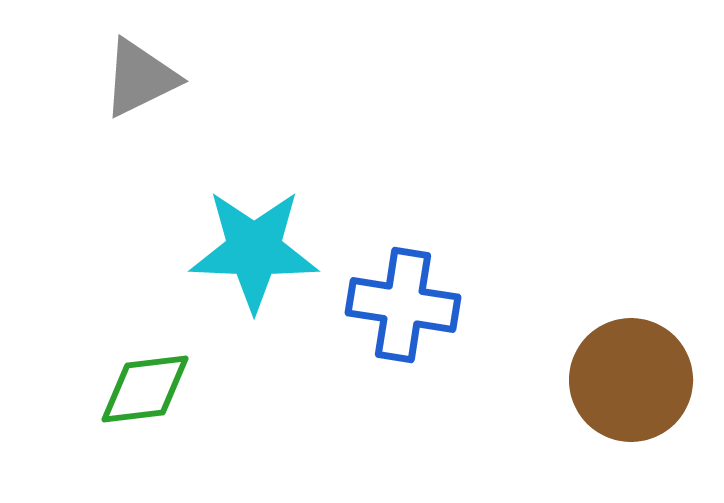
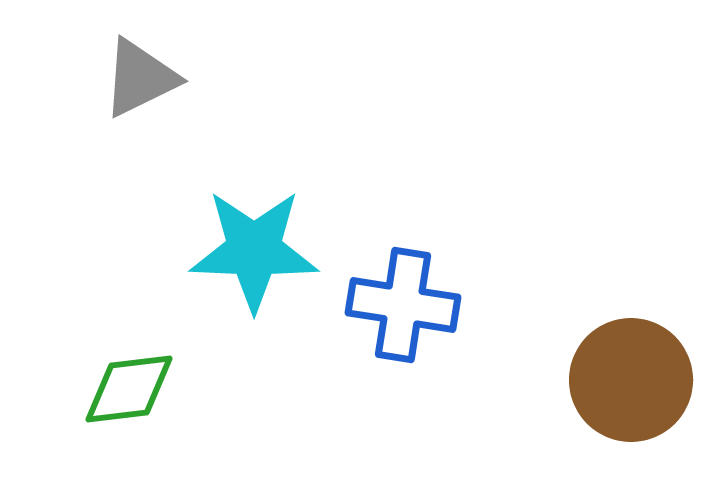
green diamond: moved 16 px left
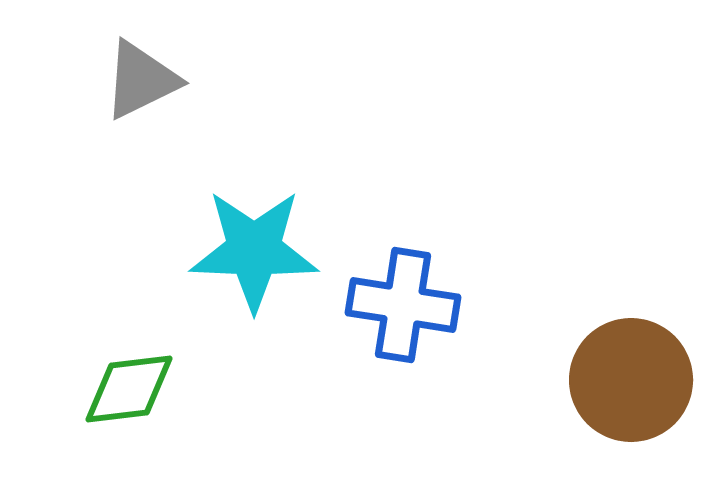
gray triangle: moved 1 px right, 2 px down
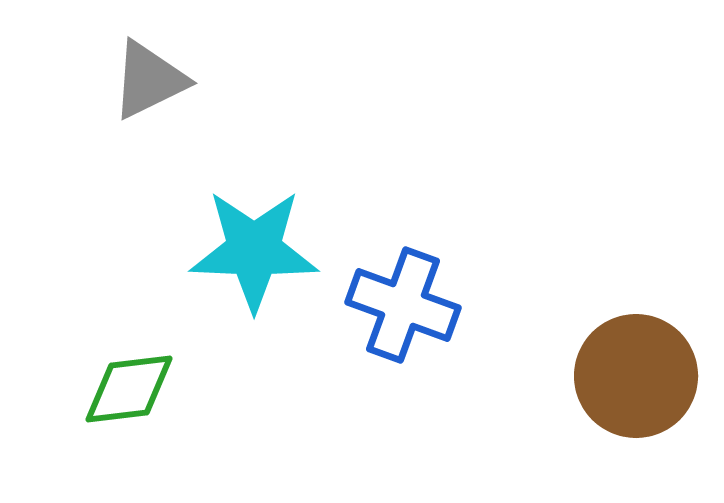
gray triangle: moved 8 px right
blue cross: rotated 11 degrees clockwise
brown circle: moved 5 px right, 4 px up
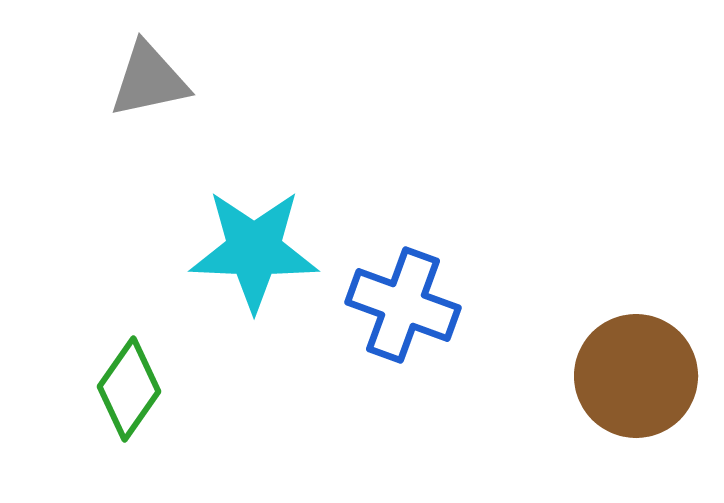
gray triangle: rotated 14 degrees clockwise
green diamond: rotated 48 degrees counterclockwise
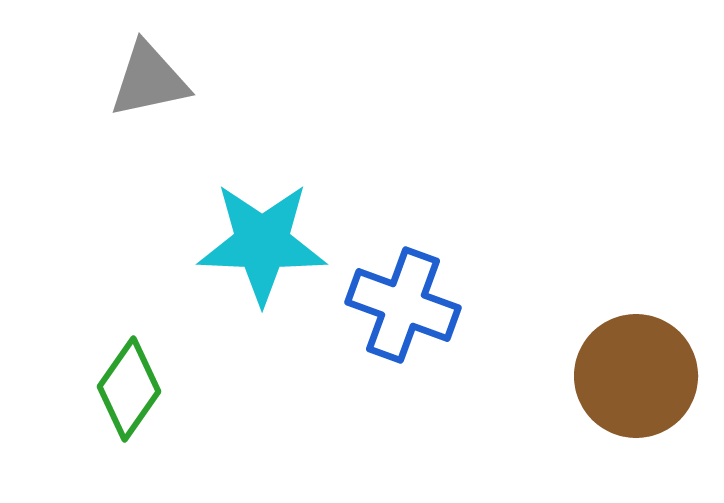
cyan star: moved 8 px right, 7 px up
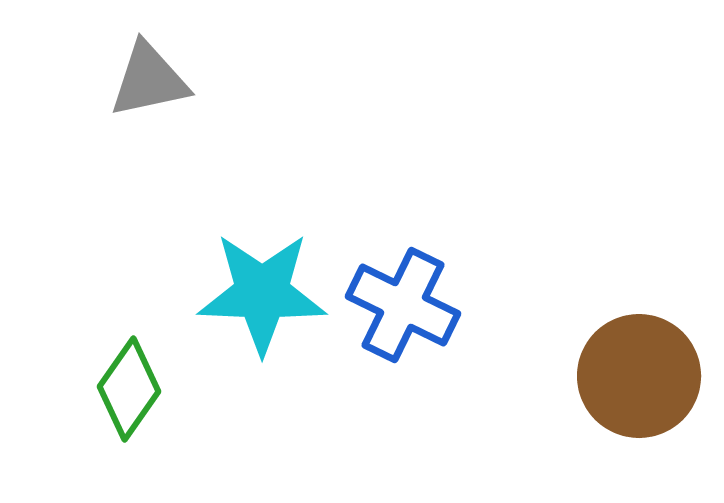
cyan star: moved 50 px down
blue cross: rotated 6 degrees clockwise
brown circle: moved 3 px right
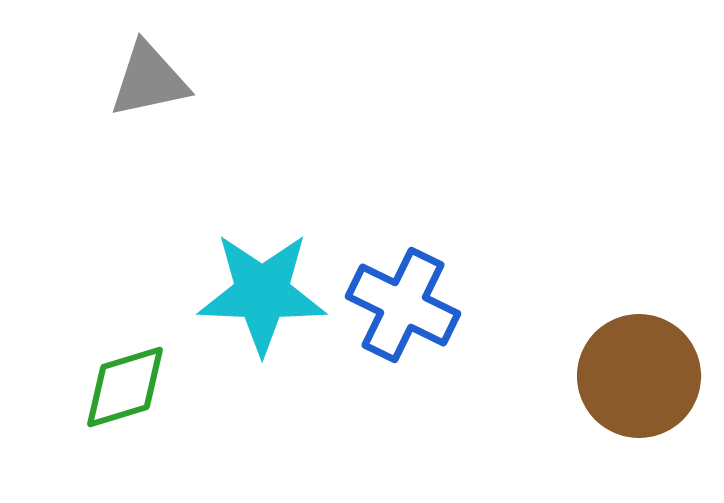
green diamond: moved 4 px left, 2 px up; rotated 38 degrees clockwise
